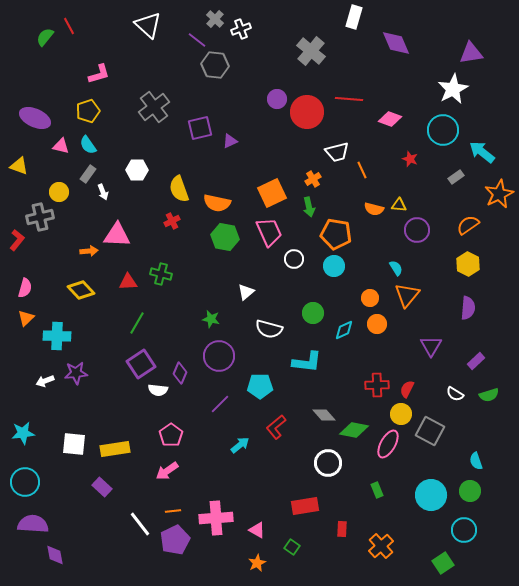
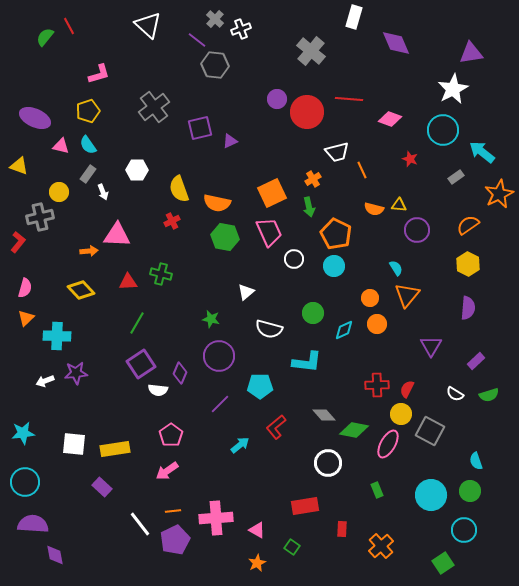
orange pentagon at (336, 234): rotated 16 degrees clockwise
red L-shape at (17, 240): moved 1 px right, 2 px down
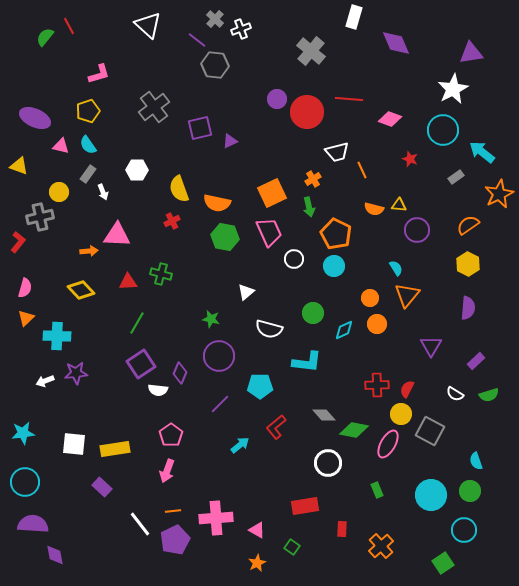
pink arrow at (167, 471): rotated 35 degrees counterclockwise
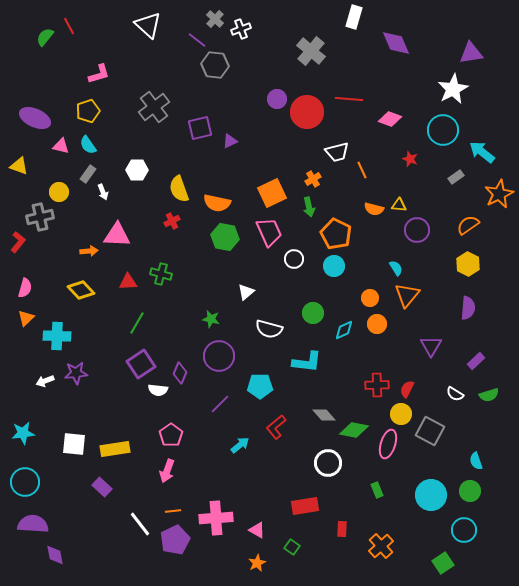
pink ellipse at (388, 444): rotated 12 degrees counterclockwise
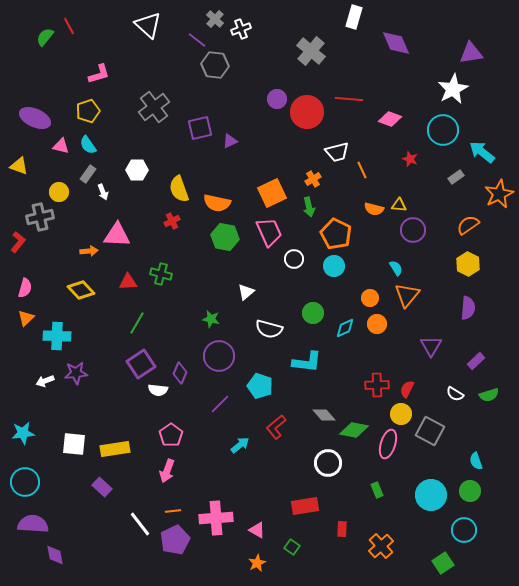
purple circle at (417, 230): moved 4 px left
cyan diamond at (344, 330): moved 1 px right, 2 px up
cyan pentagon at (260, 386): rotated 20 degrees clockwise
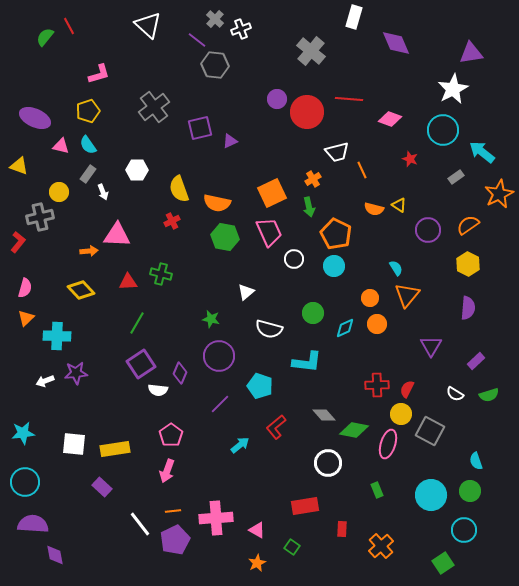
yellow triangle at (399, 205): rotated 28 degrees clockwise
purple circle at (413, 230): moved 15 px right
